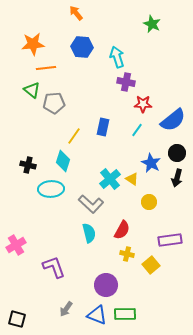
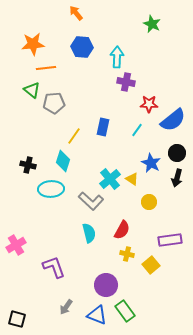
cyan arrow: rotated 20 degrees clockwise
red star: moved 6 px right
gray L-shape: moved 3 px up
gray arrow: moved 2 px up
green rectangle: moved 3 px up; rotated 55 degrees clockwise
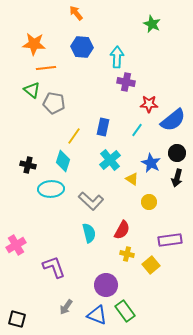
orange star: moved 1 px right; rotated 10 degrees clockwise
gray pentagon: rotated 15 degrees clockwise
cyan cross: moved 19 px up
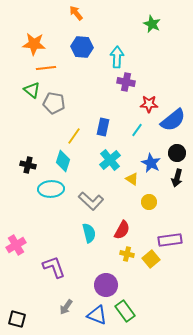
yellow square: moved 6 px up
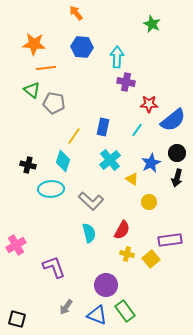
blue star: rotated 18 degrees clockwise
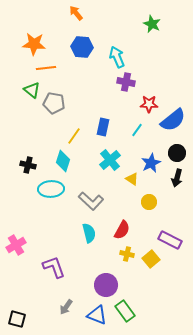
cyan arrow: rotated 25 degrees counterclockwise
purple rectangle: rotated 35 degrees clockwise
